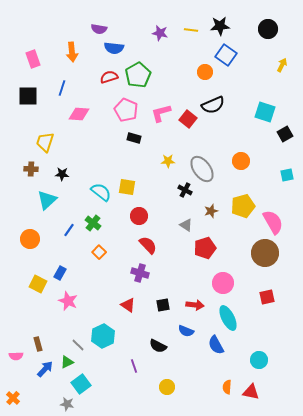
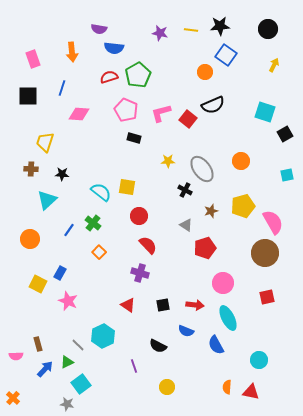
yellow arrow at (282, 65): moved 8 px left
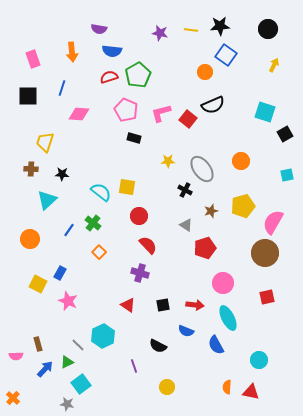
blue semicircle at (114, 48): moved 2 px left, 3 px down
pink semicircle at (273, 222): rotated 120 degrees counterclockwise
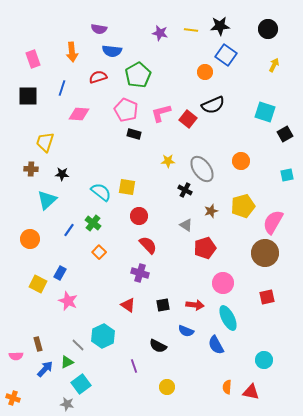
red semicircle at (109, 77): moved 11 px left
black rectangle at (134, 138): moved 4 px up
cyan circle at (259, 360): moved 5 px right
orange cross at (13, 398): rotated 24 degrees counterclockwise
